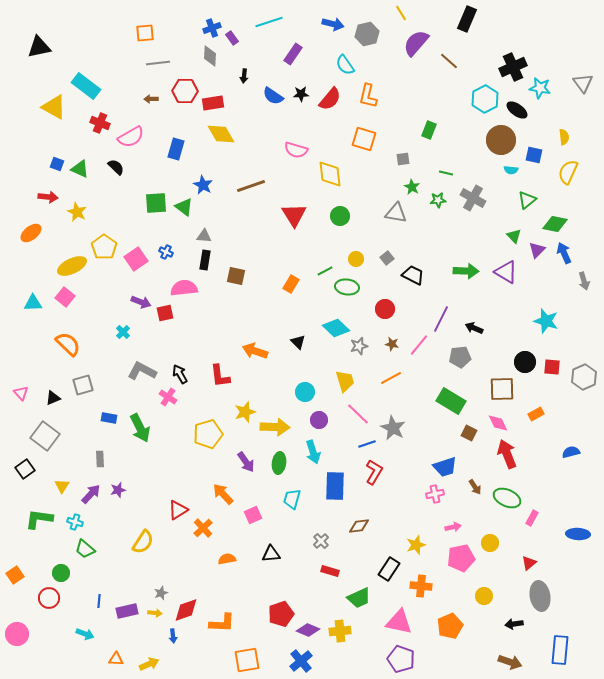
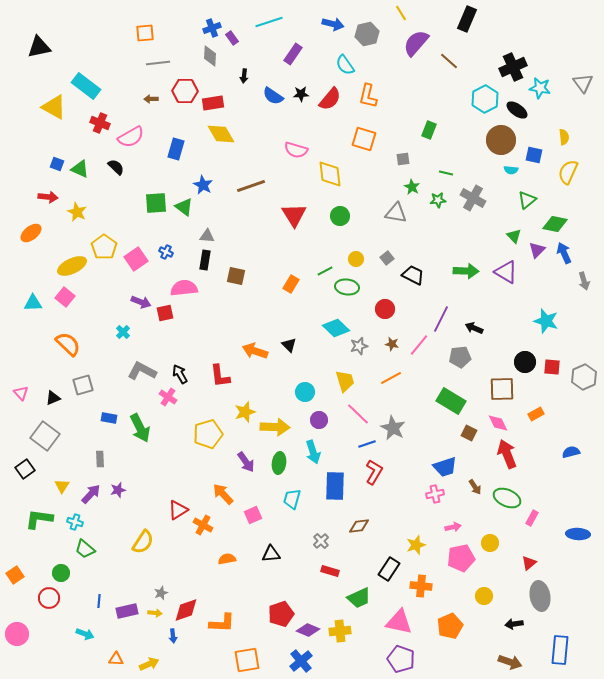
gray triangle at (204, 236): moved 3 px right
black triangle at (298, 342): moved 9 px left, 3 px down
orange cross at (203, 528): moved 3 px up; rotated 18 degrees counterclockwise
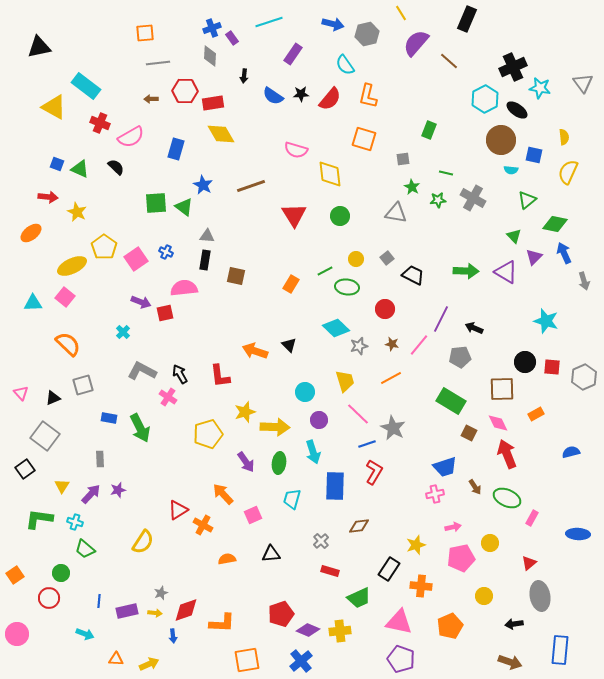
purple triangle at (537, 250): moved 3 px left, 7 px down
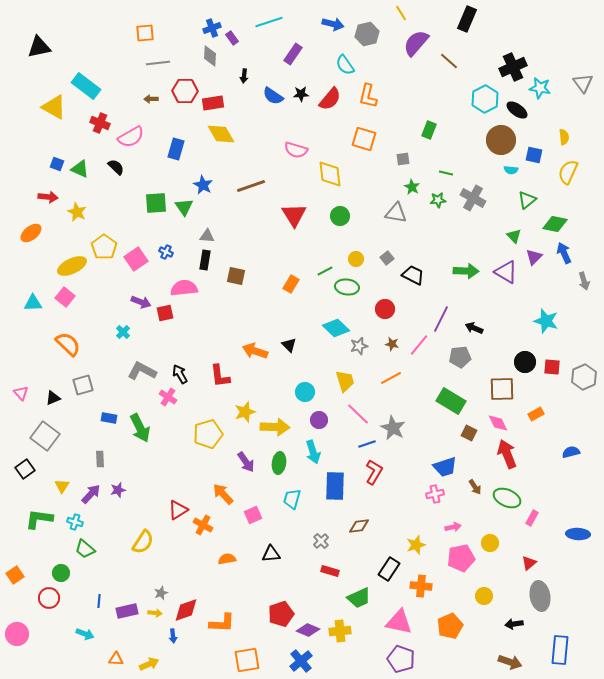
green triangle at (184, 207): rotated 18 degrees clockwise
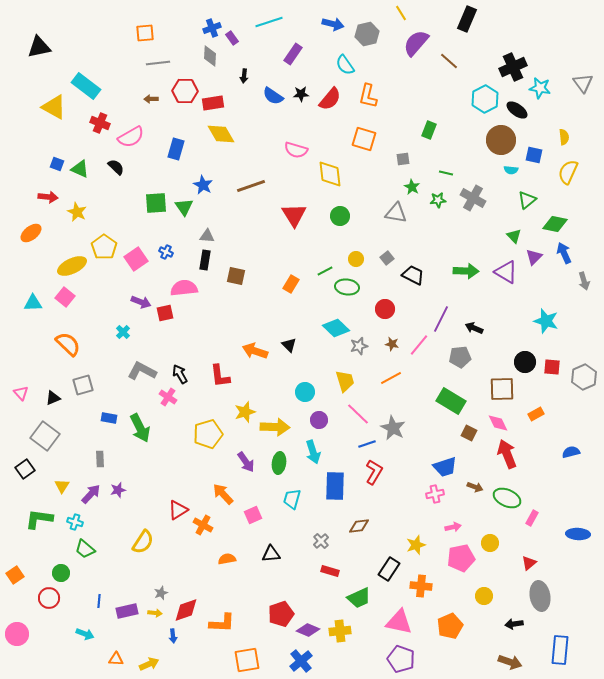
brown arrow at (475, 487): rotated 35 degrees counterclockwise
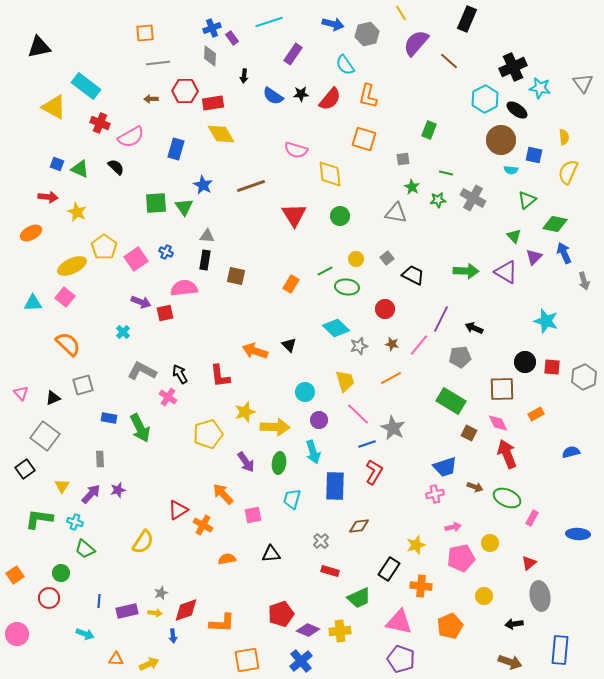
orange ellipse at (31, 233): rotated 10 degrees clockwise
pink square at (253, 515): rotated 12 degrees clockwise
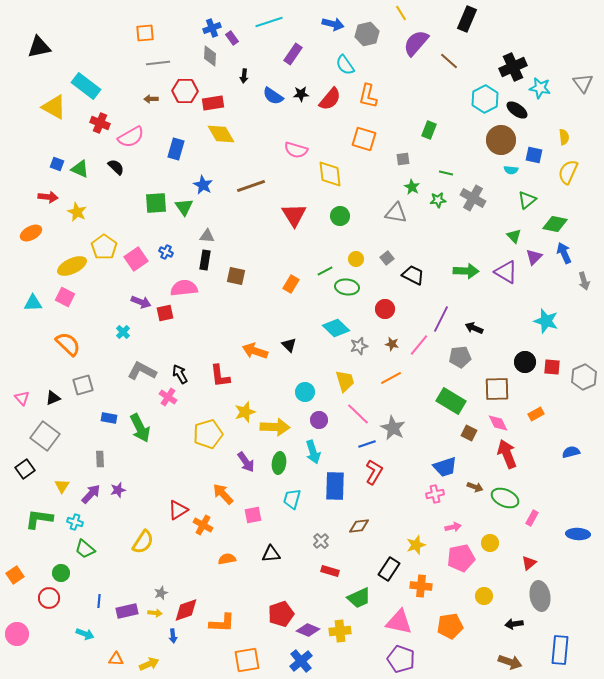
pink square at (65, 297): rotated 12 degrees counterclockwise
brown square at (502, 389): moved 5 px left
pink triangle at (21, 393): moved 1 px right, 5 px down
green ellipse at (507, 498): moved 2 px left
orange pentagon at (450, 626): rotated 15 degrees clockwise
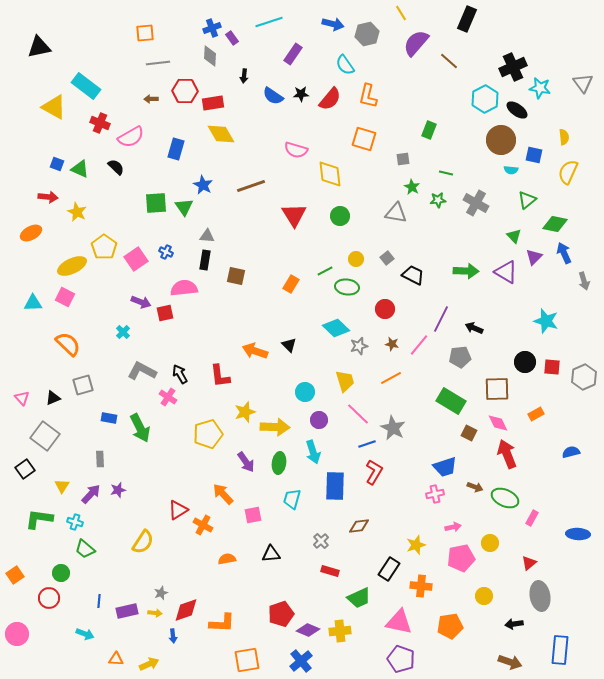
gray cross at (473, 198): moved 3 px right, 5 px down
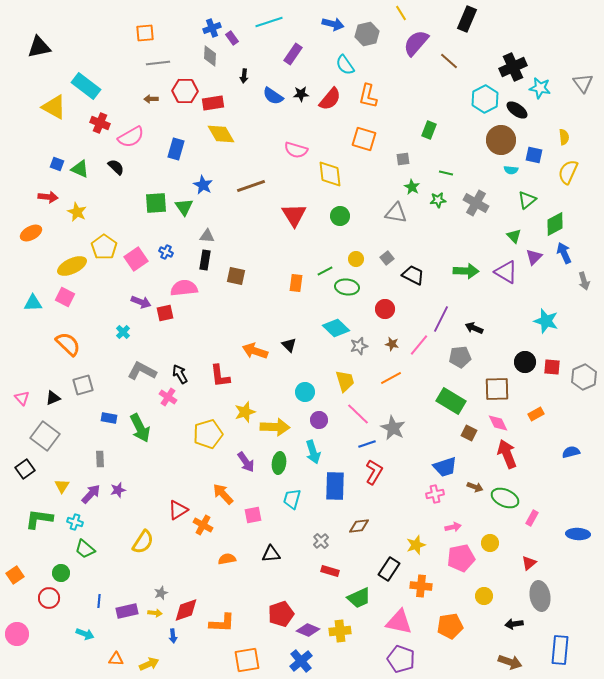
green diamond at (555, 224): rotated 40 degrees counterclockwise
orange rectangle at (291, 284): moved 5 px right, 1 px up; rotated 24 degrees counterclockwise
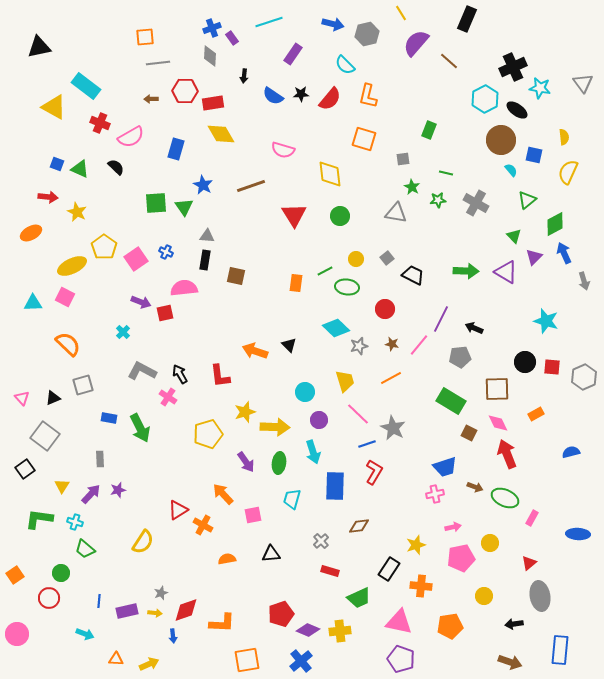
orange square at (145, 33): moved 4 px down
cyan semicircle at (345, 65): rotated 10 degrees counterclockwise
pink semicircle at (296, 150): moved 13 px left
cyan semicircle at (511, 170): rotated 136 degrees counterclockwise
